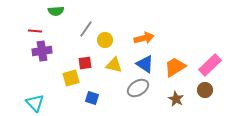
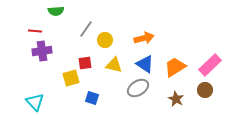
cyan triangle: moved 1 px up
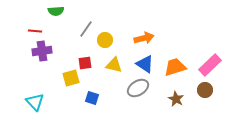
orange trapezoid: rotated 15 degrees clockwise
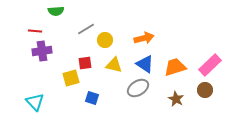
gray line: rotated 24 degrees clockwise
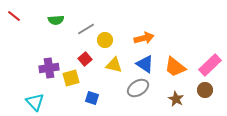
green semicircle: moved 9 px down
red line: moved 21 px left, 15 px up; rotated 32 degrees clockwise
purple cross: moved 7 px right, 17 px down
red square: moved 4 px up; rotated 32 degrees counterclockwise
orange trapezoid: rotated 125 degrees counterclockwise
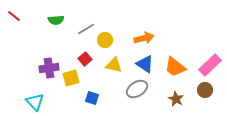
gray ellipse: moved 1 px left, 1 px down
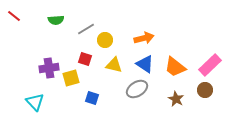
red square: rotated 32 degrees counterclockwise
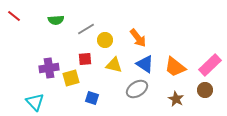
orange arrow: moved 6 px left; rotated 66 degrees clockwise
red square: rotated 24 degrees counterclockwise
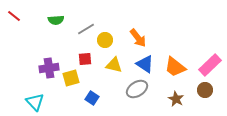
blue square: rotated 16 degrees clockwise
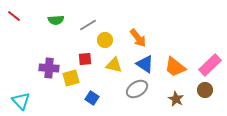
gray line: moved 2 px right, 4 px up
purple cross: rotated 12 degrees clockwise
cyan triangle: moved 14 px left, 1 px up
